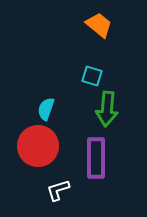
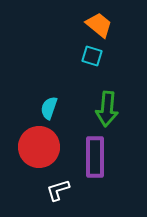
cyan square: moved 20 px up
cyan semicircle: moved 3 px right, 1 px up
red circle: moved 1 px right, 1 px down
purple rectangle: moved 1 px left, 1 px up
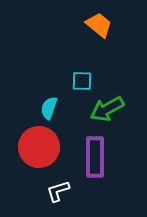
cyan square: moved 10 px left, 25 px down; rotated 15 degrees counterclockwise
green arrow: rotated 56 degrees clockwise
white L-shape: moved 1 px down
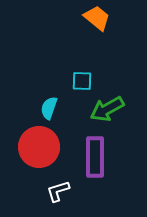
orange trapezoid: moved 2 px left, 7 px up
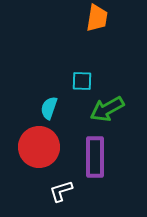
orange trapezoid: rotated 60 degrees clockwise
white L-shape: moved 3 px right
